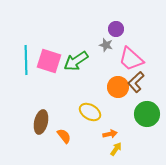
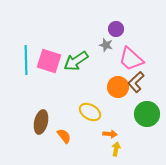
orange arrow: rotated 16 degrees clockwise
yellow arrow: rotated 24 degrees counterclockwise
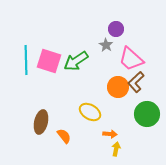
gray star: rotated 16 degrees clockwise
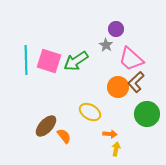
brown ellipse: moved 5 px right, 4 px down; rotated 30 degrees clockwise
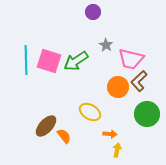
purple circle: moved 23 px left, 17 px up
pink trapezoid: rotated 28 degrees counterclockwise
brown L-shape: moved 3 px right, 1 px up
yellow arrow: moved 1 px right, 1 px down
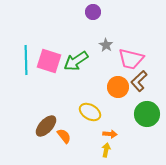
yellow arrow: moved 11 px left
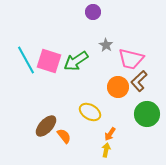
cyan line: rotated 28 degrees counterclockwise
orange arrow: rotated 120 degrees clockwise
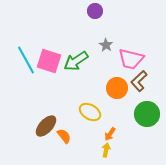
purple circle: moved 2 px right, 1 px up
orange circle: moved 1 px left, 1 px down
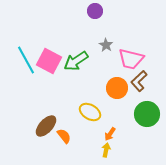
pink square: rotated 10 degrees clockwise
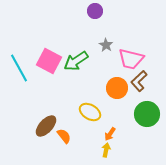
cyan line: moved 7 px left, 8 px down
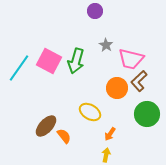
green arrow: rotated 40 degrees counterclockwise
cyan line: rotated 64 degrees clockwise
yellow arrow: moved 5 px down
